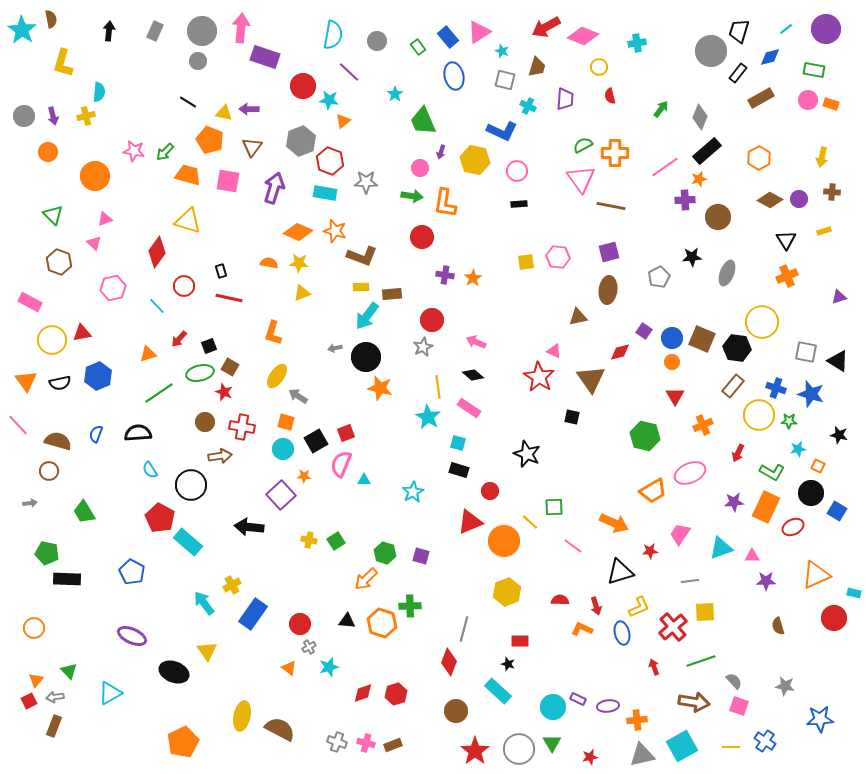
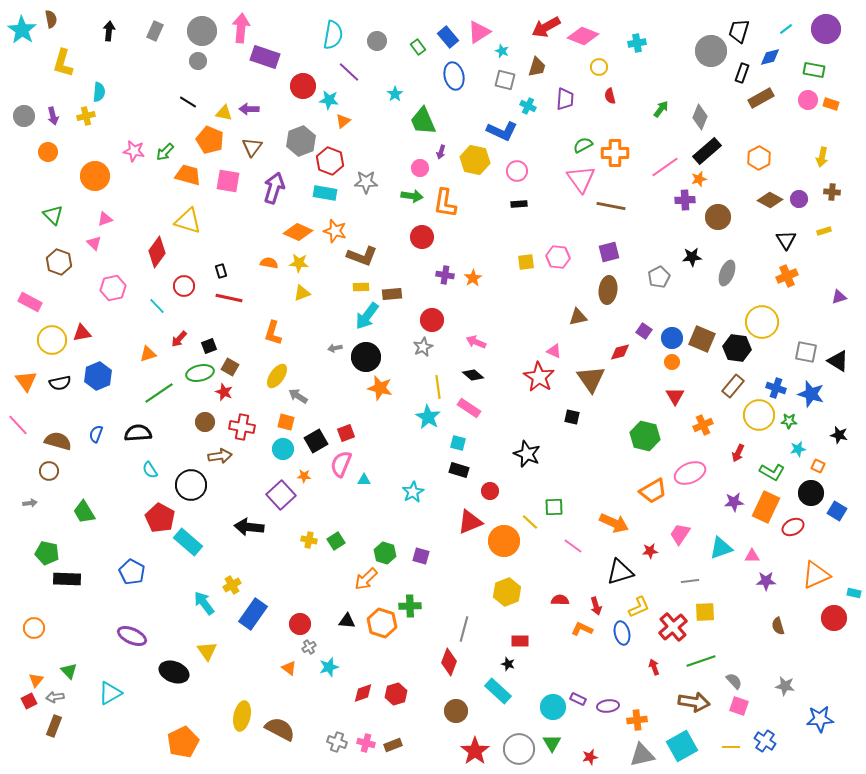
black rectangle at (738, 73): moved 4 px right; rotated 18 degrees counterclockwise
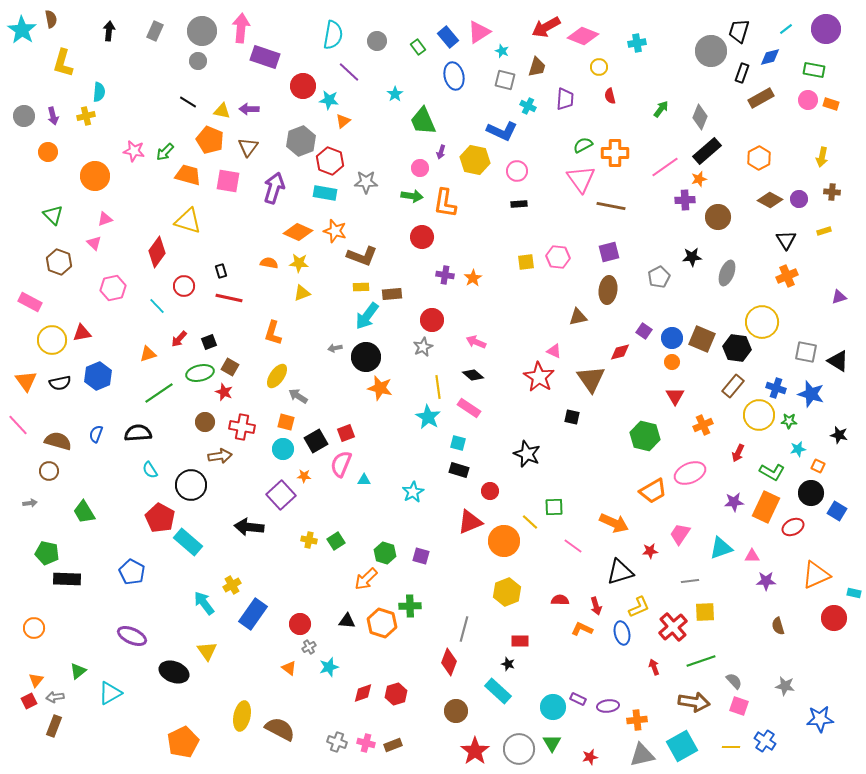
yellow triangle at (224, 113): moved 2 px left, 2 px up
brown triangle at (252, 147): moved 4 px left
black square at (209, 346): moved 4 px up
green triangle at (69, 671): moved 9 px right; rotated 36 degrees clockwise
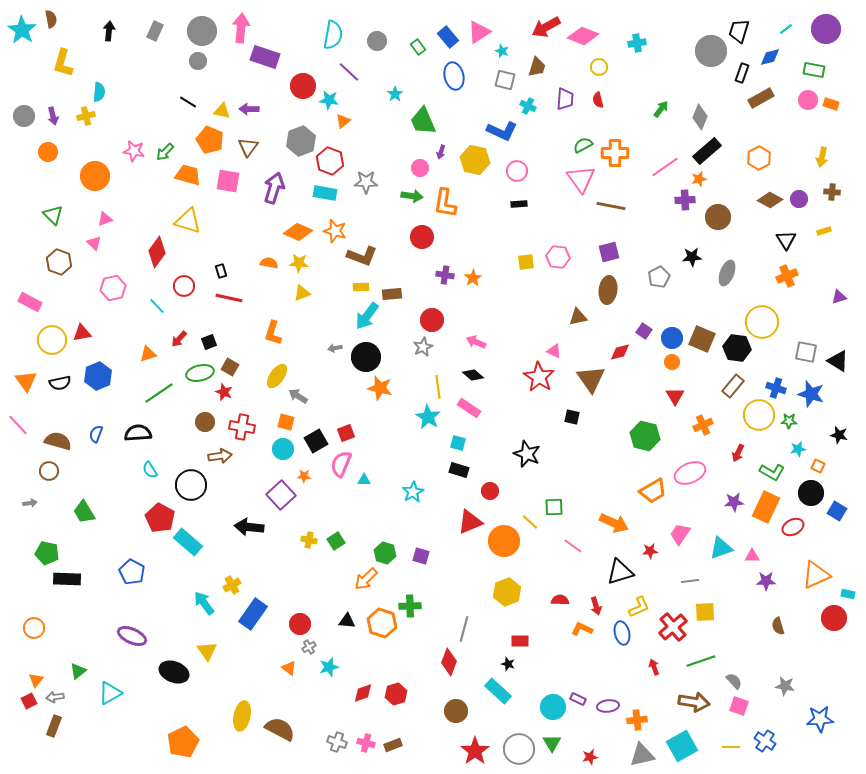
red semicircle at (610, 96): moved 12 px left, 4 px down
cyan rectangle at (854, 593): moved 6 px left, 1 px down
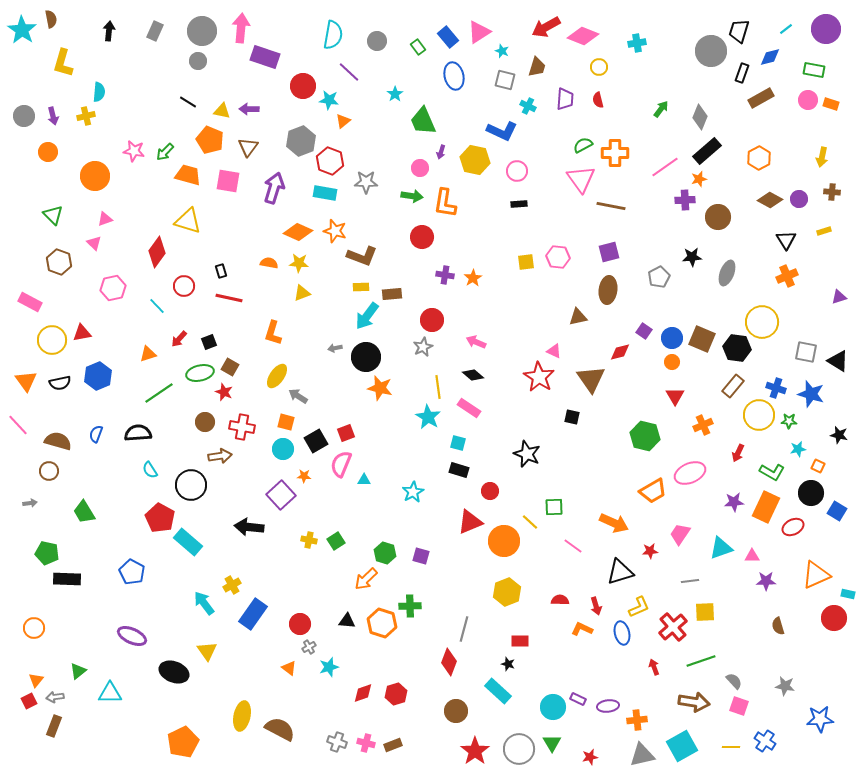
cyan triangle at (110, 693): rotated 30 degrees clockwise
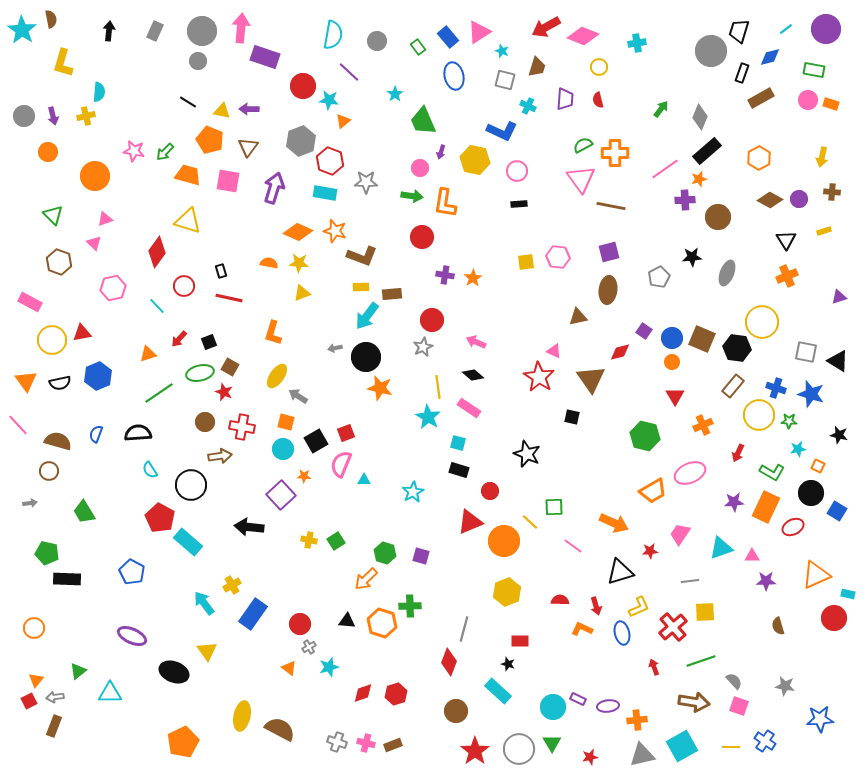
pink line at (665, 167): moved 2 px down
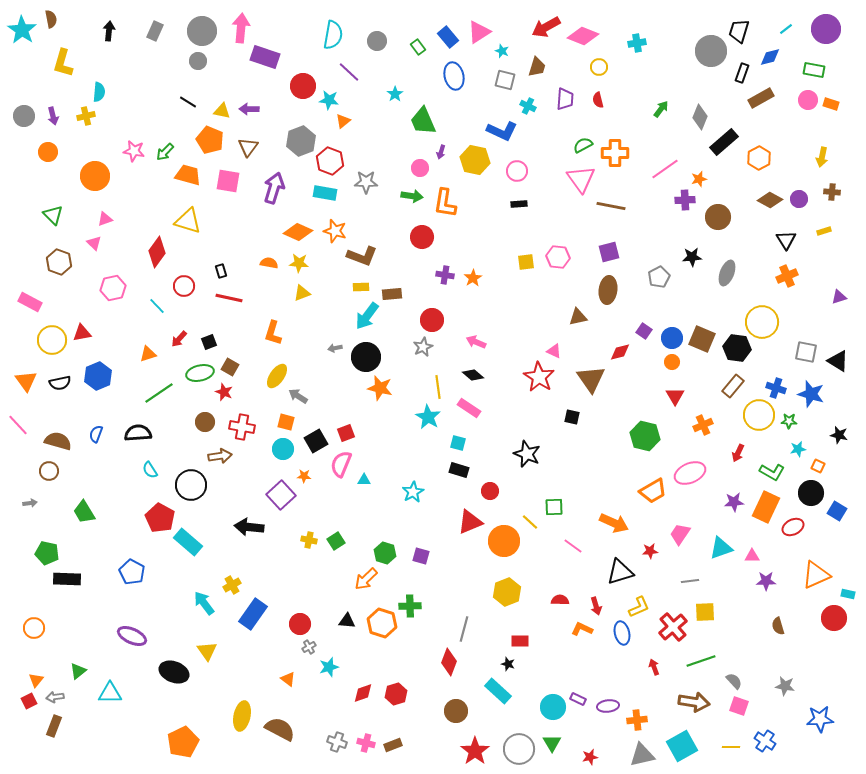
black rectangle at (707, 151): moved 17 px right, 9 px up
orange triangle at (289, 668): moved 1 px left, 11 px down
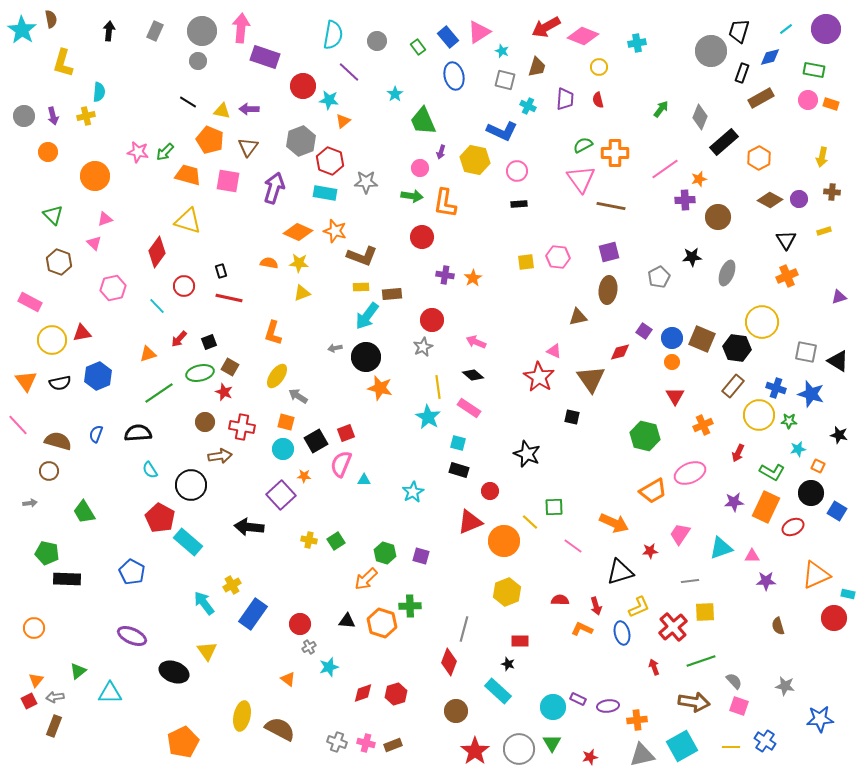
pink star at (134, 151): moved 4 px right, 1 px down
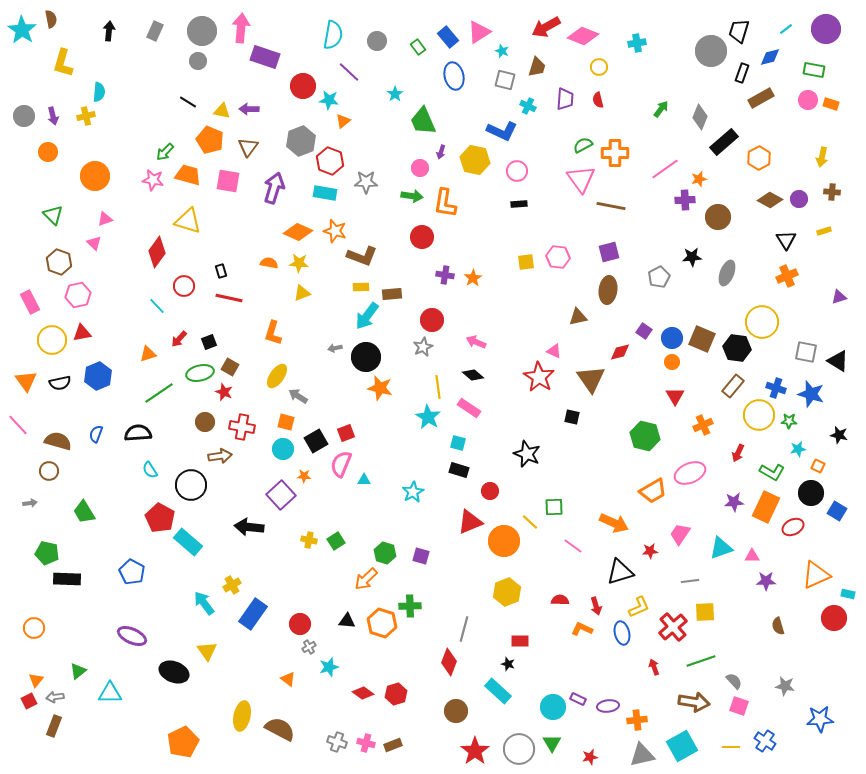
pink star at (138, 152): moved 15 px right, 28 px down
pink hexagon at (113, 288): moved 35 px left, 7 px down
pink rectangle at (30, 302): rotated 35 degrees clockwise
red diamond at (363, 693): rotated 55 degrees clockwise
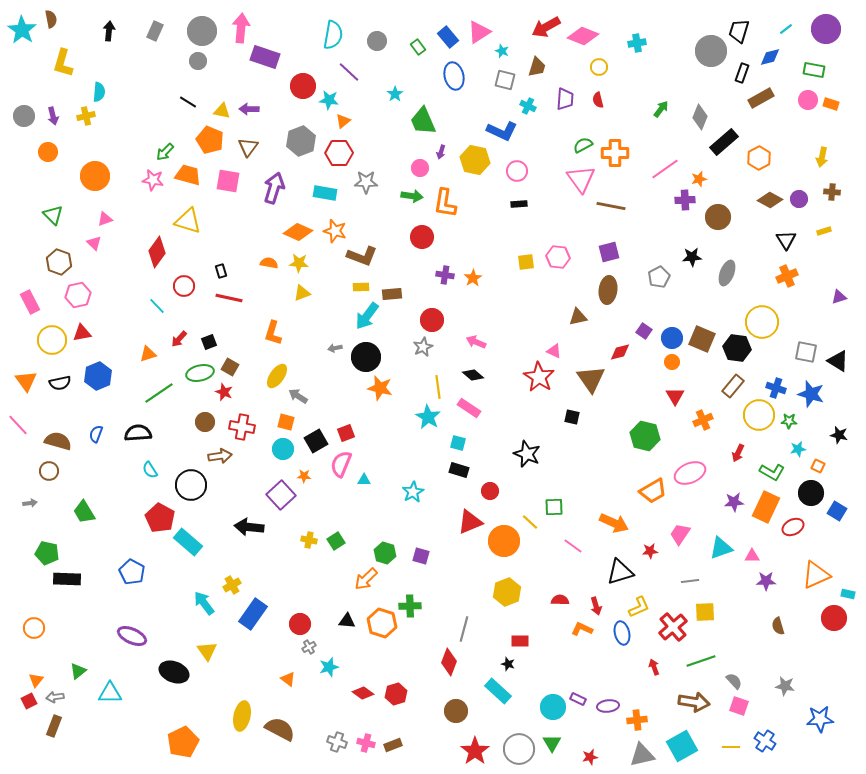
red hexagon at (330, 161): moved 9 px right, 8 px up; rotated 20 degrees counterclockwise
orange cross at (703, 425): moved 5 px up
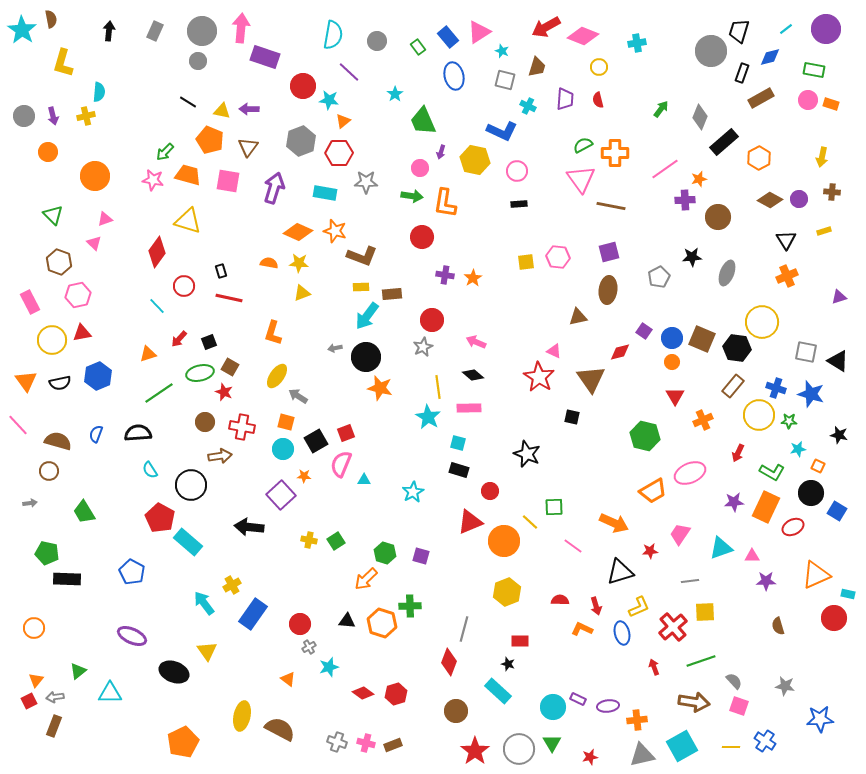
pink rectangle at (469, 408): rotated 35 degrees counterclockwise
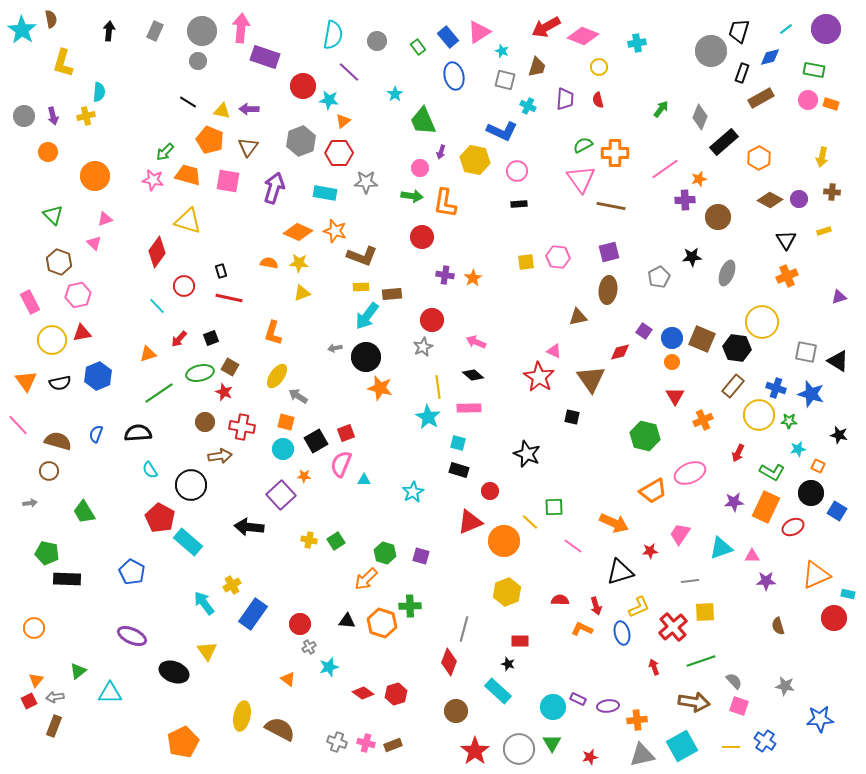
black square at (209, 342): moved 2 px right, 4 px up
